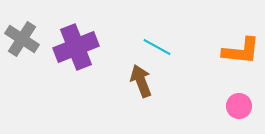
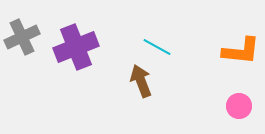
gray cross: moved 2 px up; rotated 32 degrees clockwise
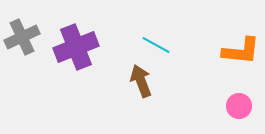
cyan line: moved 1 px left, 2 px up
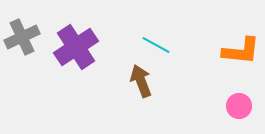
purple cross: rotated 12 degrees counterclockwise
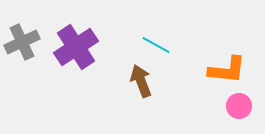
gray cross: moved 5 px down
orange L-shape: moved 14 px left, 19 px down
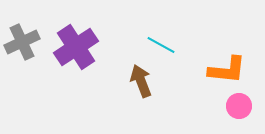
cyan line: moved 5 px right
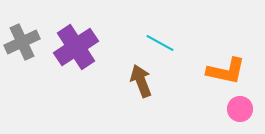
cyan line: moved 1 px left, 2 px up
orange L-shape: moved 1 px left, 1 px down; rotated 6 degrees clockwise
pink circle: moved 1 px right, 3 px down
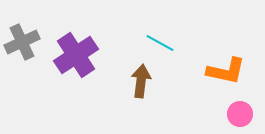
purple cross: moved 8 px down
brown arrow: rotated 28 degrees clockwise
pink circle: moved 5 px down
